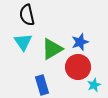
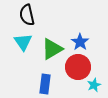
blue star: rotated 18 degrees counterclockwise
blue rectangle: moved 3 px right, 1 px up; rotated 24 degrees clockwise
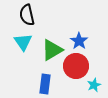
blue star: moved 1 px left, 1 px up
green triangle: moved 1 px down
red circle: moved 2 px left, 1 px up
